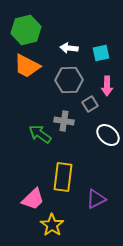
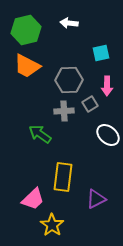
white arrow: moved 25 px up
gray cross: moved 10 px up; rotated 12 degrees counterclockwise
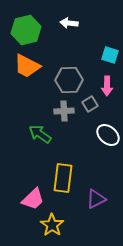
cyan square: moved 9 px right, 2 px down; rotated 30 degrees clockwise
yellow rectangle: moved 1 px down
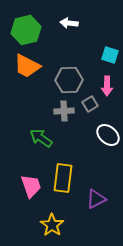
green arrow: moved 1 px right, 4 px down
pink trapezoid: moved 2 px left, 13 px up; rotated 65 degrees counterclockwise
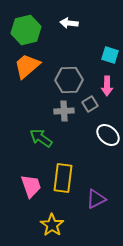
orange trapezoid: rotated 112 degrees clockwise
